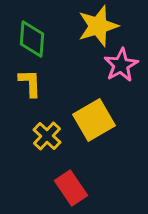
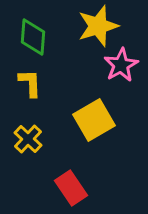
green diamond: moved 1 px right, 2 px up
yellow cross: moved 19 px left, 3 px down
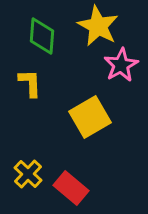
yellow star: rotated 27 degrees counterclockwise
green diamond: moved 9 px right, 1 px up
yellow square: moved 4 px left, 3 px up
yellow cross: moved 35 px down
red rectangle: rotated 16 degrees counterclockwise
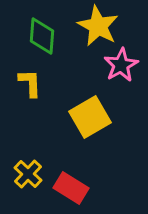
red rectangle: rotated 8 degrees counterclockwise
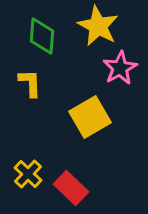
pink star: moved 1 px left, 3 px down
red rectangle: rotated 12 degrees clockwise
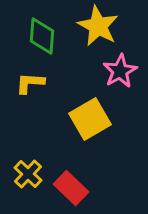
pink star: moved 3 px down
yellow L-shape: rotated 84 degrees counterclockwise
yellow square: moved 2 px down
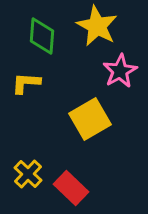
yellow star: moved 1 px left
yellow L-shape: moved 4 px left
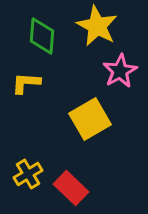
yellow cross: rotated 16 degrees clockwise
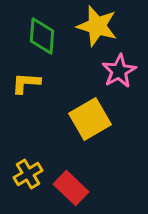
yellow star: rotated 12 degrees counterclockwise
pink star: moved 1 px left
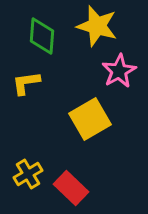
yellow L-shape: rotated 12 degrees counterclockwise
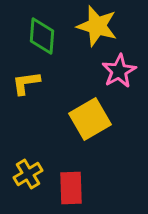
red rectangle: rotated 44 degrees clockwise
